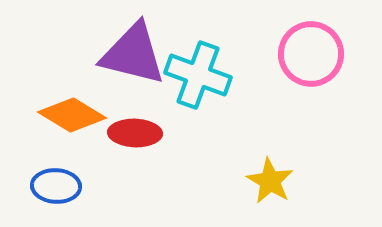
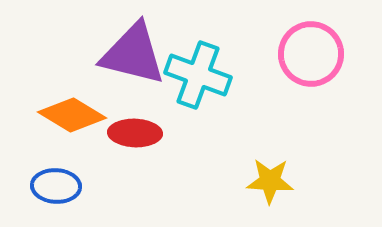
yellow star: rotated 27 degrees counterclockwise
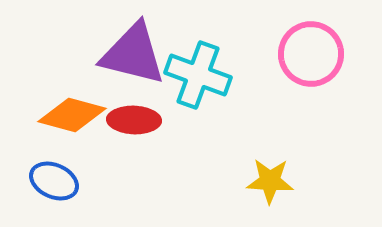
orange diamond: rotated 16 degrees counterclockwise
red ellipse: moved 1 px left, 13 px up
blue ellipse: moved 2 px left, 5 px up; rotated 21 degrees clockwise
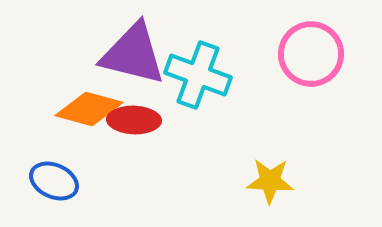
orange diamond: moved 17 px right, 6 px up
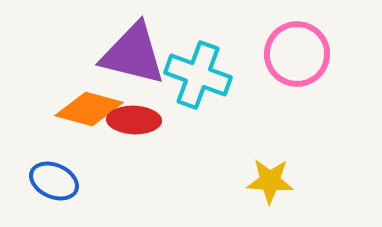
pink circle: moved 14 px left
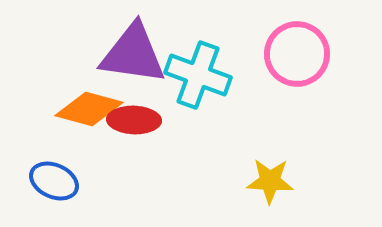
purple triangle: rotated 6 degrees counterclockwise
